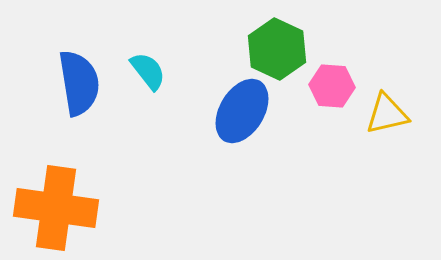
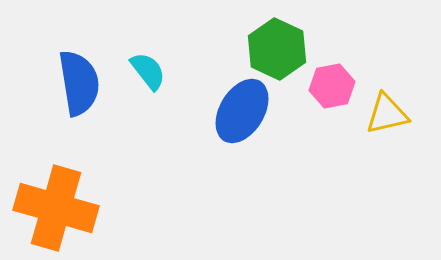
pink hexagon: rotated 15 degrees counterclockwise
orange cross: rotated 8 degrees clockwise
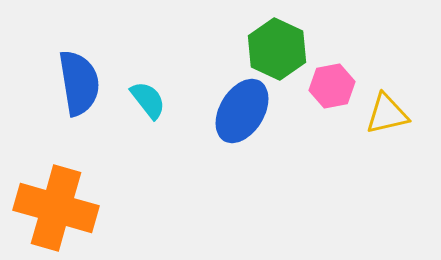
cyan semicircle: moved 29 px down
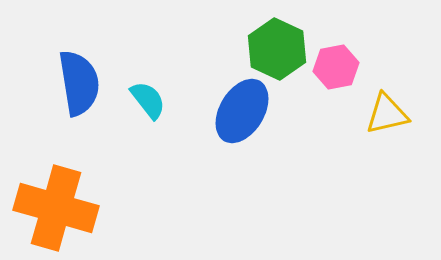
pink hexagon: moved 4 px right, 19 px up
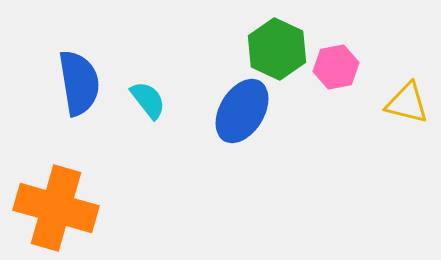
yellow triangle: moved 20 px right, 11 px up; rotated 27 degrees clockwise
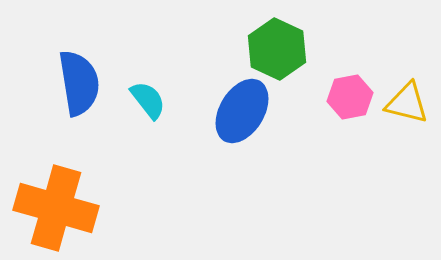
pink hexagon: moved 14 px right, 30 px down
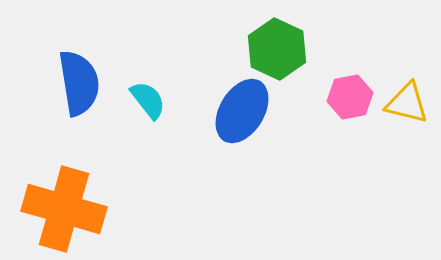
orange cross: moved 8 px right, 1 px down
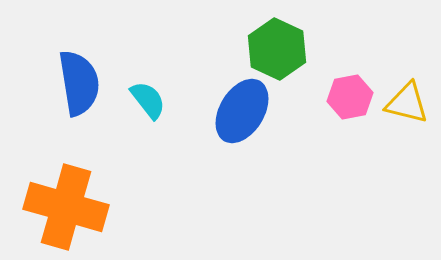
orange cross: moved 2 px right, 2 px up
